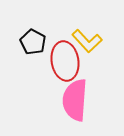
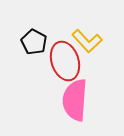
black pentagon: moved 1 px right
red ellipse: rotated 9 degrees counterclockwise
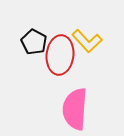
red ellipse: moved 5 px left, 6 px up; rotated 24 degrees clockwise
pink semicircle: moved 9 px down
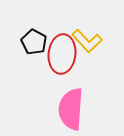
red ellipse: moved 2 px right, 1 px up
pink semicircle: moved 4 px left
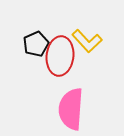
black pentagon: moved 2 px right, 2 px down; rotated 20 degrees clockwise
red ellipse: moved 2 px left, 2 px down
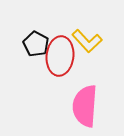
black pentagon: rotated 20 degrees counterclockwise
pink semicircle: moved 14 px right, 3 px up
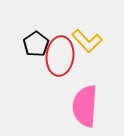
black pentagon: rotated 10 degrees clockwise
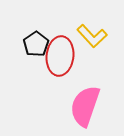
yellow L-shape: moved 5 px right, 5 px up
pink semicircle: rotated 15 degrees clockwise
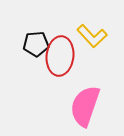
black pentagon: rotated 30 degrees clockwise
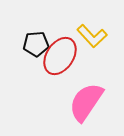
red ellipse: rotated 27 degrees clockwise
pink semicircle: moved 1 px right, 4 px up; rotated 15 degrees clockwise
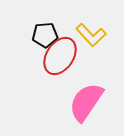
yellow L-shape: moved 1 px left, 1 px up
black pentagon: moved 9 px right, 9 px up
